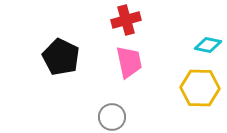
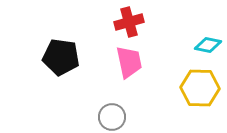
red cross: moved 3 px right, 2 px down
black pentagon: rotated 18 degrees counterclockwise
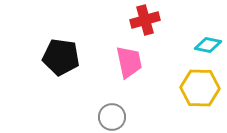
red cross: moved 16 px right, 2 px up
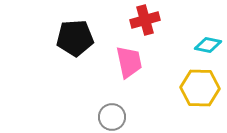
black pentagon: moved 14 px right, 19 px up; rotated 12 degrees counterclockwise
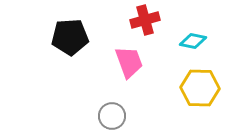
black pentagon: moved 5 px left, 1 px up
cyan diamond: moved 15 px left, 4 px up
pink trapezoid: rotated 8 degrees counterclockwise
gray circle: moved 1 px up
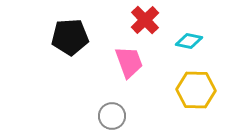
red cross: rotated 28 degrees counterclockwise
cyan diamond: moved 4 px left
yellow hexagon: moved 4 px left, 2 px down
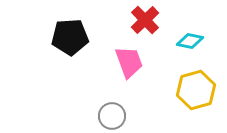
cyan diamond: moved 1 px right
yellow hexagon: rotated 18 degrees counterclockwise
